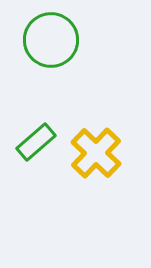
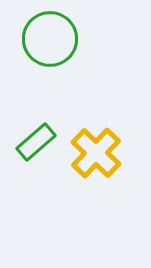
green circle: moved 1 px left, 1 px up
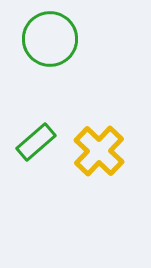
yellow cross: moved 3 px right, 2 px up
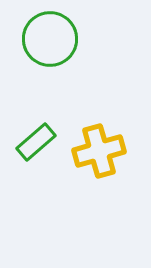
yellow cross: rotated 30 degrees clockwise
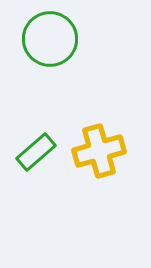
green rectangle: moved 10 px down
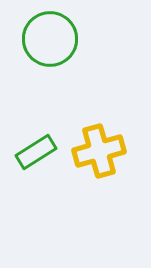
green rectangle: rotated 9 degrees clockwise
